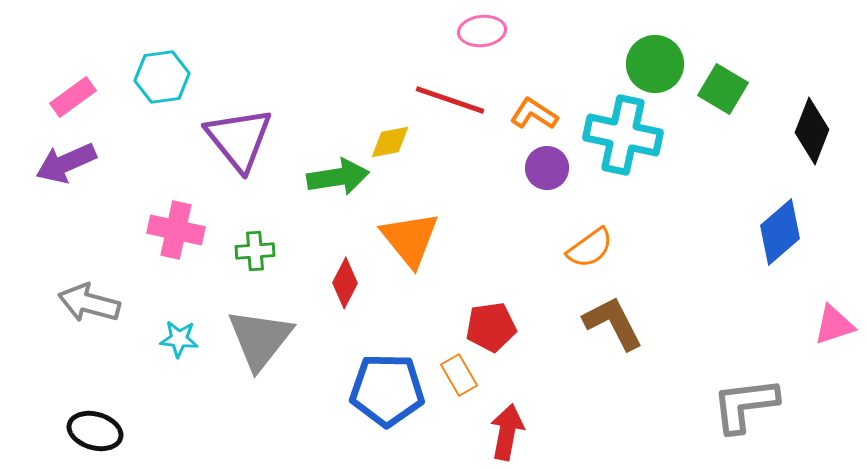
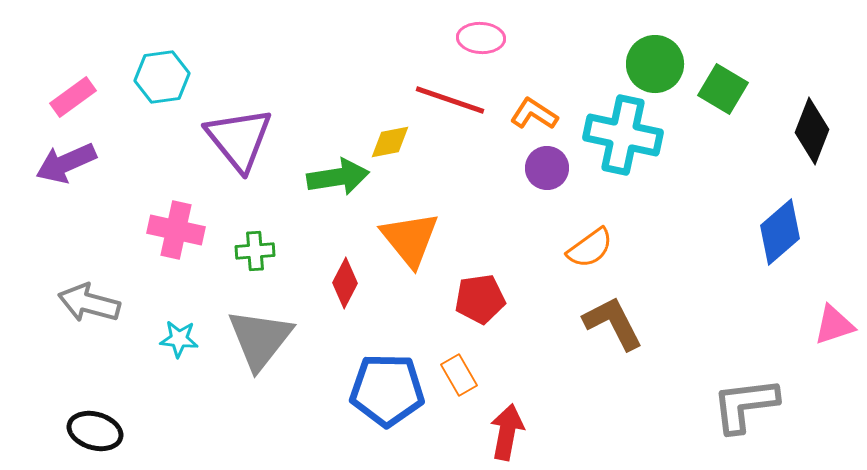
pink ellipse: moved 1 px left, 7 px down; rotated 9 degrees clockwise
red pentagon: moved 11 px left, 28 px up
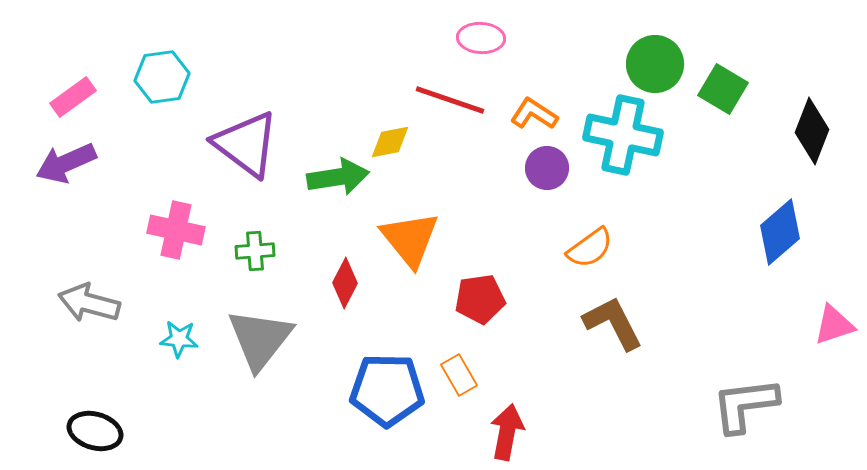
purple triangle: moved 7 px right, 5 px down; rotated 14 degrees counterclockwise
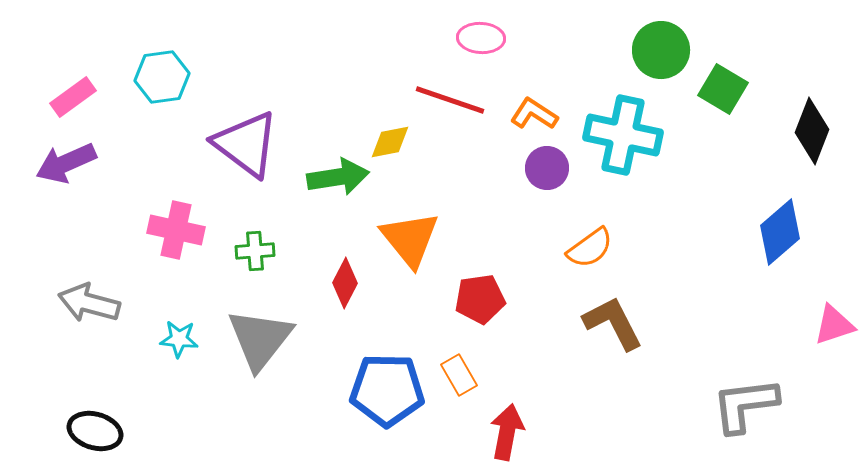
green circle: moved 6 px right, 14 px up
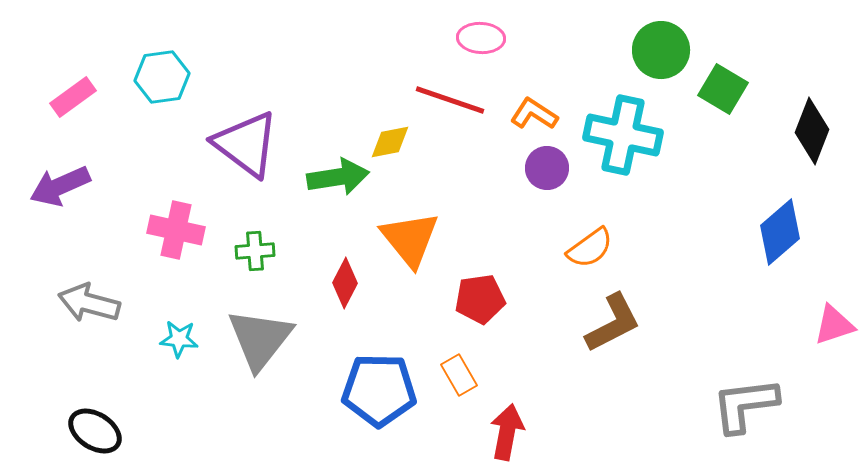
purple arrow: moved 6 px left, 23 px down
brown L-shape: rotated 90 degrees clockwise
blue pentagon: moved 8 px left
black ellipse: rotated 16 degrees clockwise
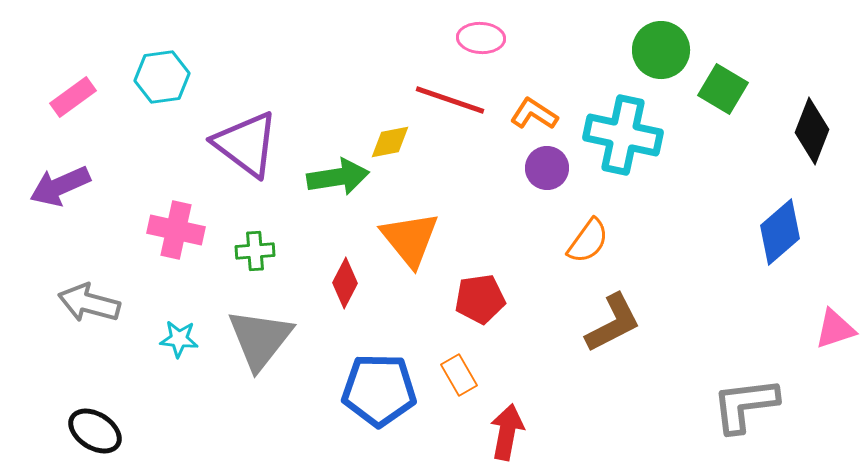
orange semicircle: moved 2 px left, 7 px up; rotated 18 degrees counterclockwise
pink triangle: moved 1 px right, 4 px down
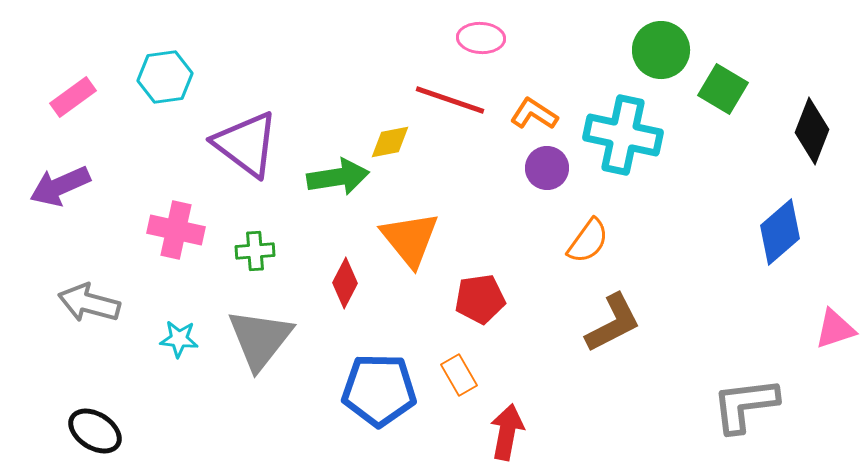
cyan hexagon: moved 3 px right
